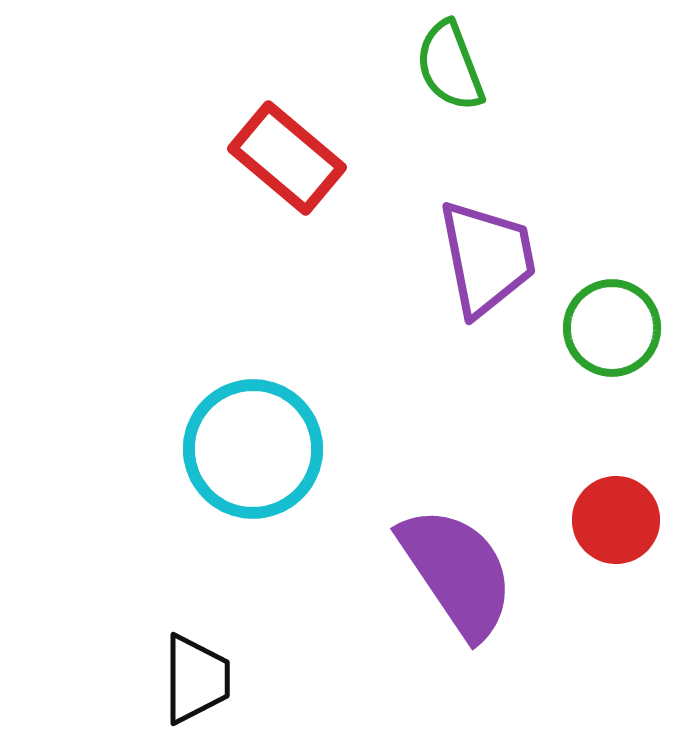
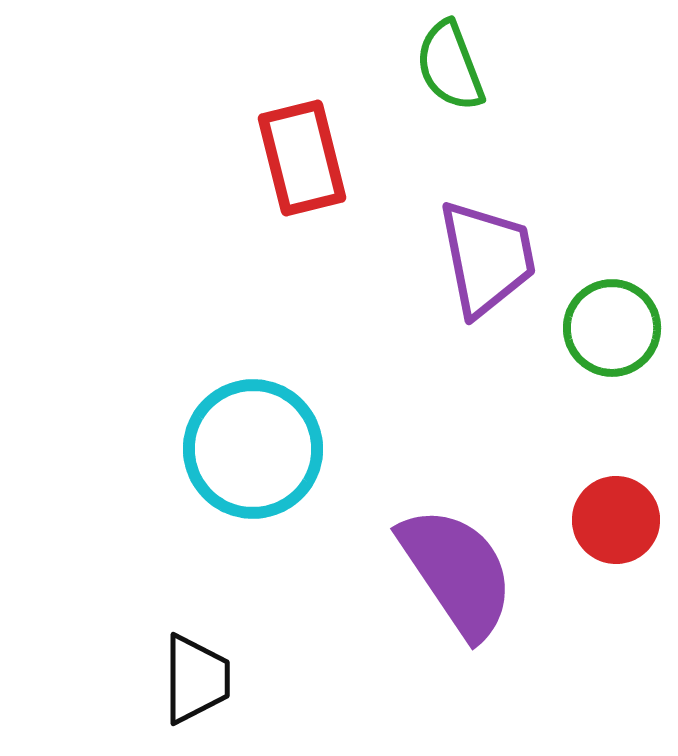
red rectangle: moved 15 px right; rotated 36 degrees clockwise
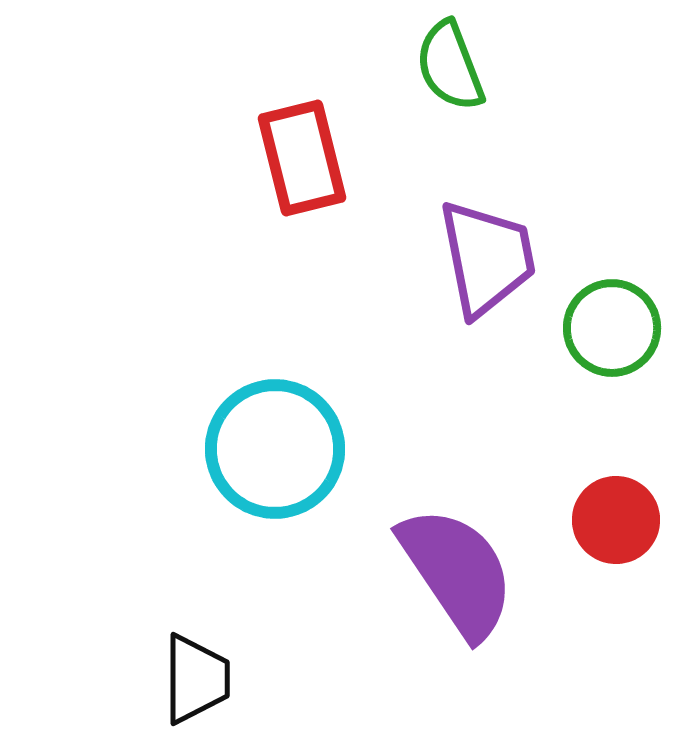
cyan circle: moved 22 px right
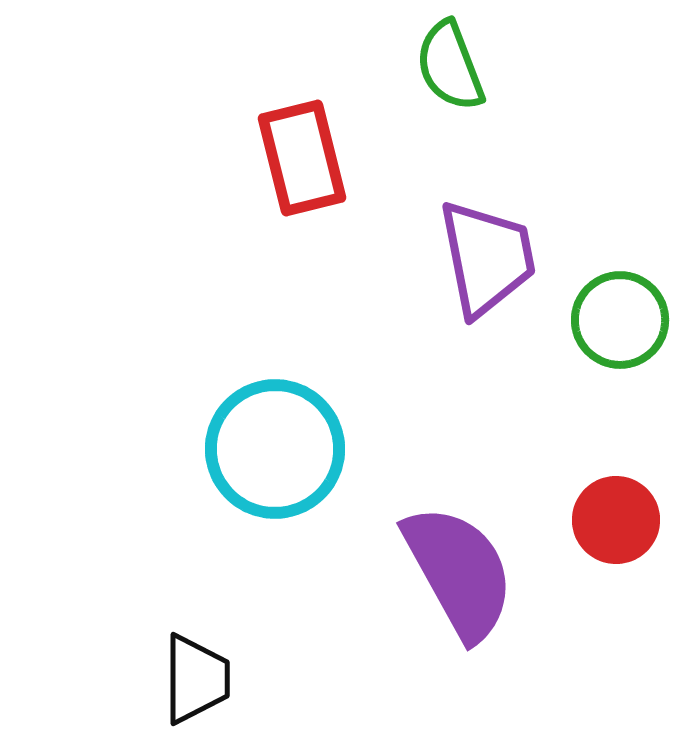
green circle: moved 8 px right, 8 px up
purple semicircle: moved 2 px right; rotated 5 degrees clockwise
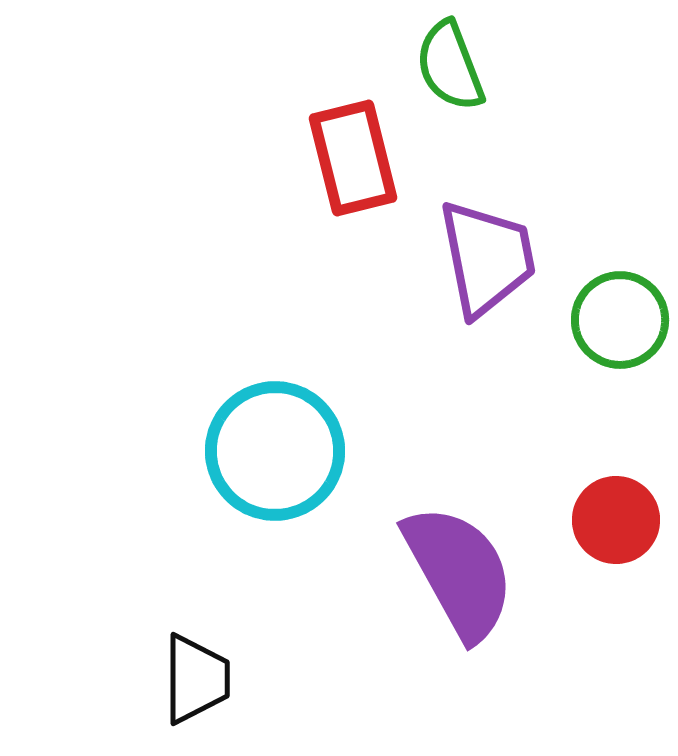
red rectangle: moved 51 px right
cyan circle: moved 2 px down
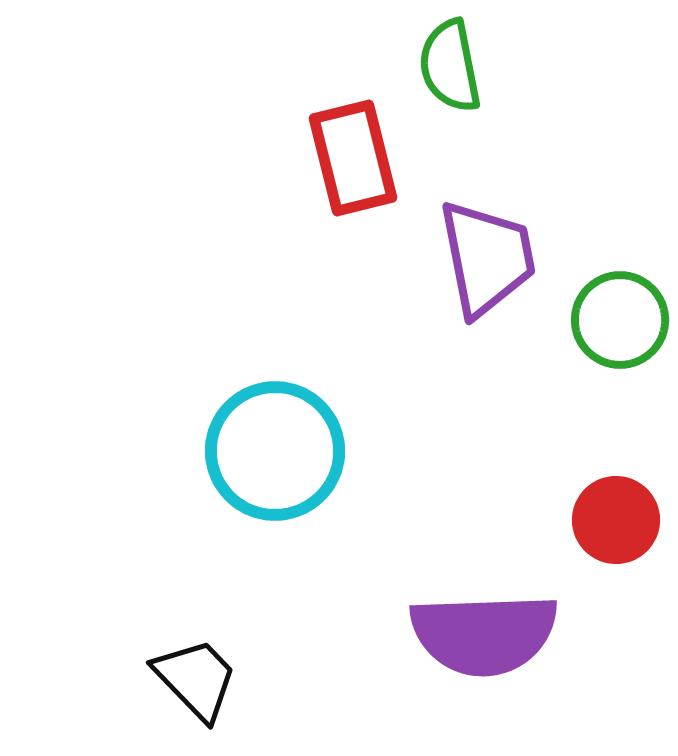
green semicircle: rotated 10 degrees clockwise
purple semicircle: moved 25 px right, 62 px down; rotated 117 degrees clockwise
black trapezoid: rotated 44 degrees counterclockwise
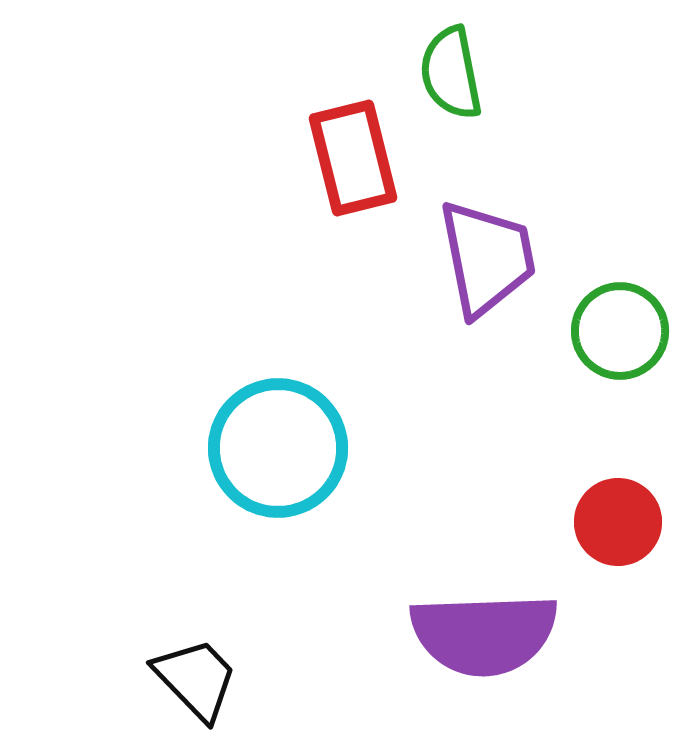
green semicircle: moved 1 px right, 7 px down
green circle: moved 11 px down
cyan circle: moved 3 px right, 3 px up
red circle: moved 2 px right, 2 px down
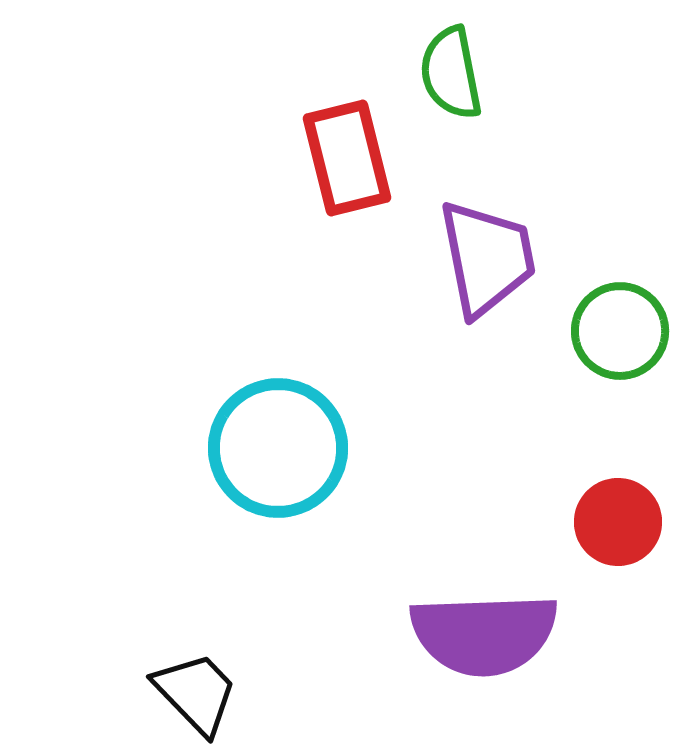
red rectangle: moved 6 px left
black trapezoid: moved 14 px down
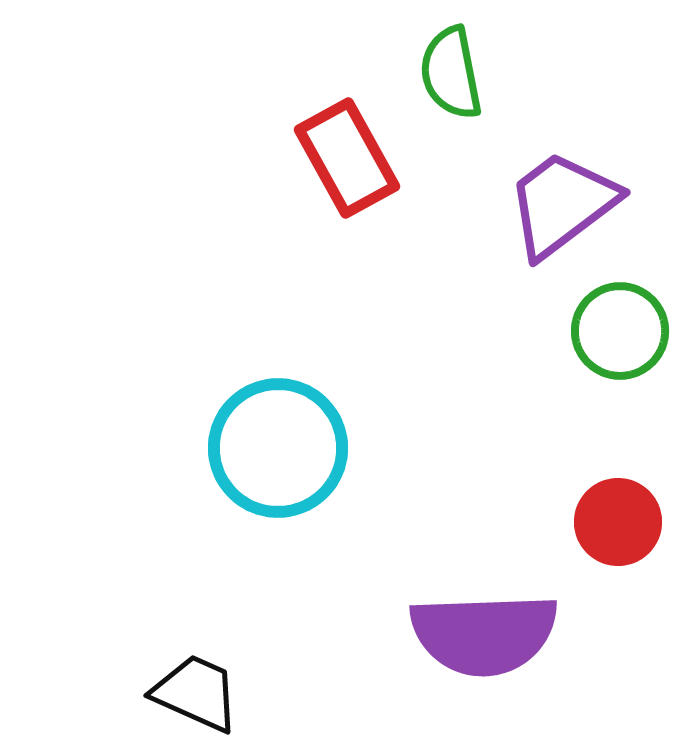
red rectangle: rotated 15 degrees counterclockwise
purple trapezoid: moved 75 px right, 54 px up; rotated 116 degrees counterclockwise
black trapezoid: rotated 22 degrees counterclockwise
